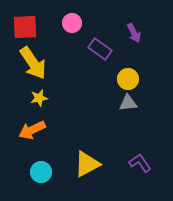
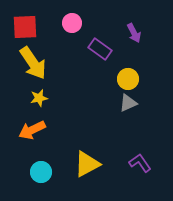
gray triangle: rotated 18 degrees counterclockwise
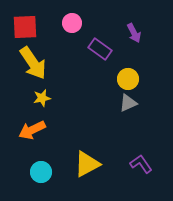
yellow star: moved 3 px right
purple L-shape: moved 1 px right, 1 px down
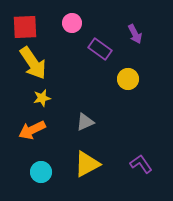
purple arrow: moved 1 px right, 1 px down
gray triangle: moved 43 px left, 19 px down
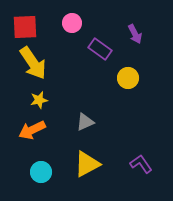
yellow circle: moved 1 px up
yellow star: moved 3 px left, 2 px down
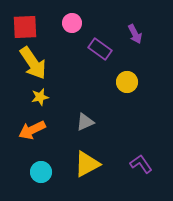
yellow circle: moved 1 px left, 4 px down
yellow star: moved 1 px right, 3 px up
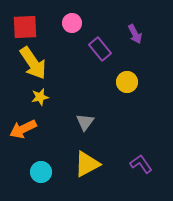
purple rectangle: rotated 15 degrees clockwise
gray triangle: rotated 30 degrees counterclockwise
orange arrow: moved 9 px left, 1 px up
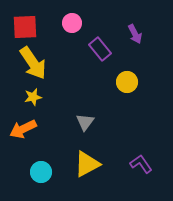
yellow star: moved 7 px left
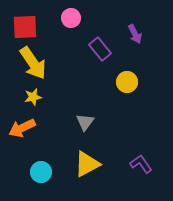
pink circle: moved 1 px left, 5 px up
orange arrow: moved 1 px left, 1 px up
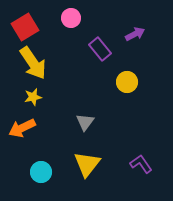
red square: rotated 28 degrees counterclockwise
purple arrow: rotated 90 degrees counterclockwise
yellow triangle: rotated 24 degrees counterclockwise
